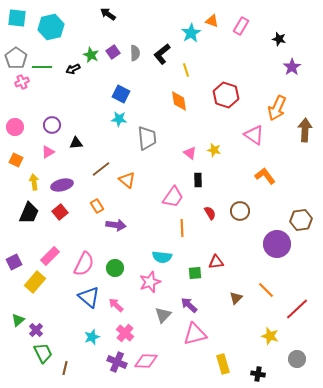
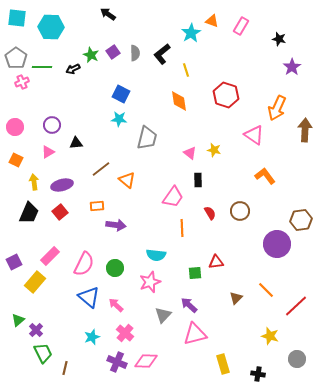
cyan hexagon at (51, 27): rotated 15 degrees clockwise
gray trapezoid at (147, 138): rotated 20 degrees clockwise
orange rectangle at (97, 206): rotated 64 degrees counterclockwise
cyan semicircle at (162, 257): moved 6 px left, 2 px up
red line at (297, 309): moved 1 px left, 3 px up
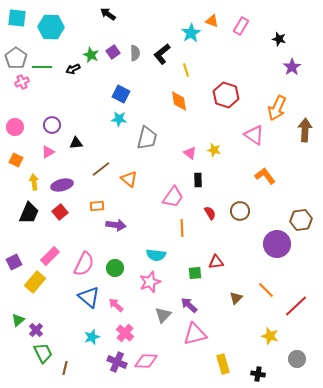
orange triangle at (127, 180): moved 2 px right, 1 px up
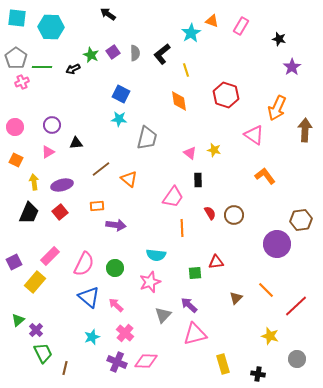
brown circle at (240, 211): moved 6 px left, 4 px down
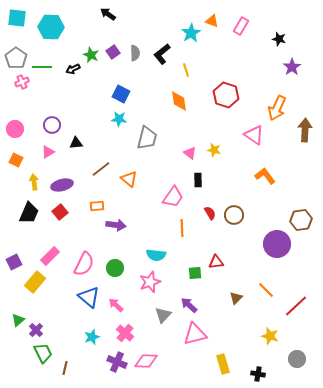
pink circle at (15, 127): moved 2 px down
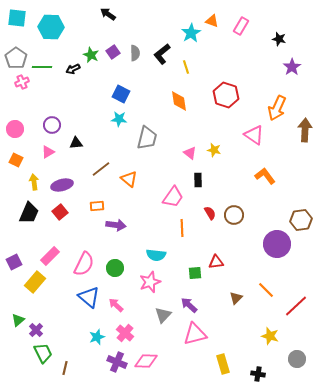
yellow line at (186, 70): moved 3 px up
cyan star at (92, 337): moved 5 px right
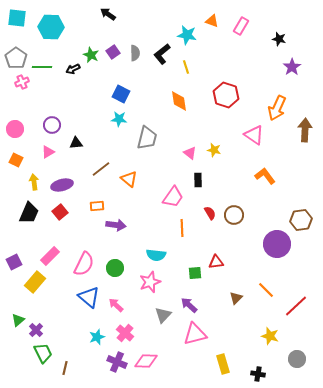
cyan star at (191, 33): moved 4 px left, 2 px down; rotated 30 degrees counterclockwise
